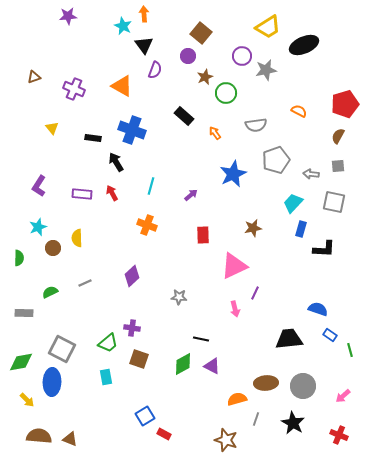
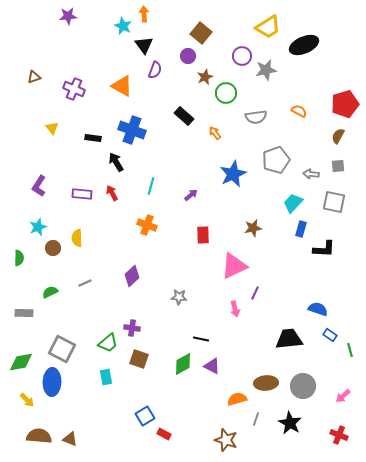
gray semicircle at (256, 125): moved 8 px up
black star at (293, 423): moved 3 px left
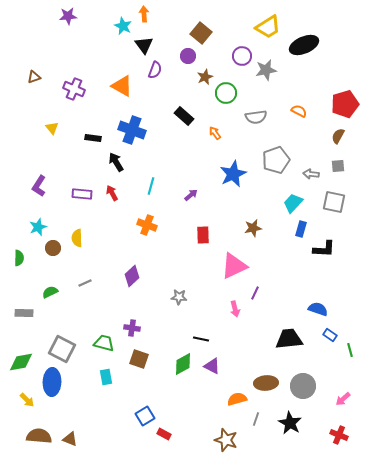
green trapezoid at (108, 343): moved 4 px left; rotated 125 degrees counterclockwise
pink arrow at (343, 396): moved 3 px down
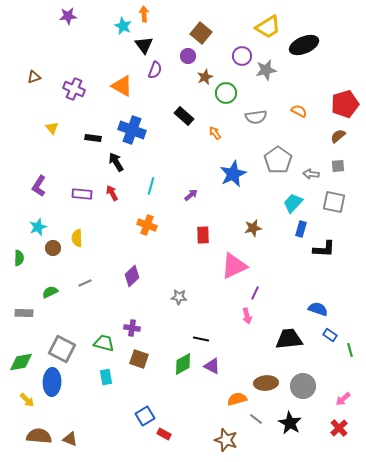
brown semicircle at (338, 136): rotated 21 degrees clockwise
gray pentagon at (276, 160): moved 2 px right; rotated 16 degrees counterclockwise
pink arrow at (235, 309): moved 12 px right, 7 px down
gray line at (256, 419): rotated 72 degrees counterclockwise
red cross at (339, 435): moved 7 px up; rotated 24 degrees clockwise
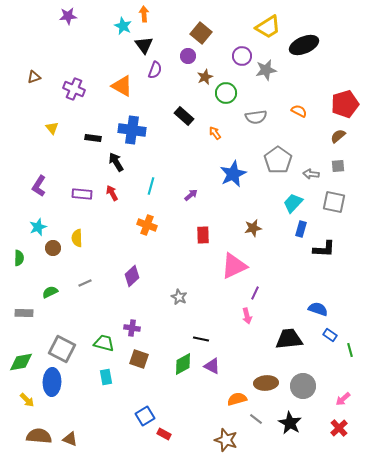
blue cross at (132, 130): rotated 12 degrees counterclockwise
gray star at (179, 297): rotated 21 degrees clockwise
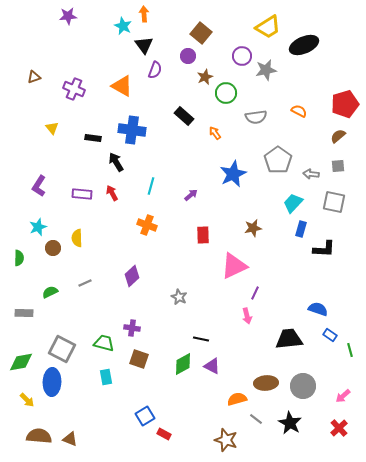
pink arrow at (343, 399): moved 3 px up
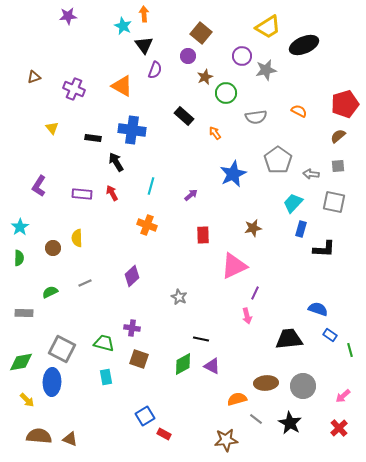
cyan star at (38, 227): moved 18 px left; rotated 12 degrees counterclockwise
brown star at (226, 440): rotated 25 degrees counterclockwise
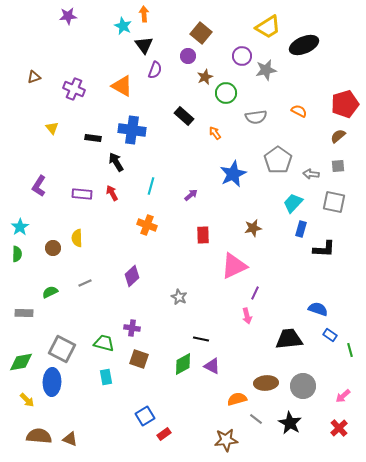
green semicircle at (19, 258): moved 2 px left, 4 px up
red rectangle at (164, 434): rotated 64 degrees counterclockwise
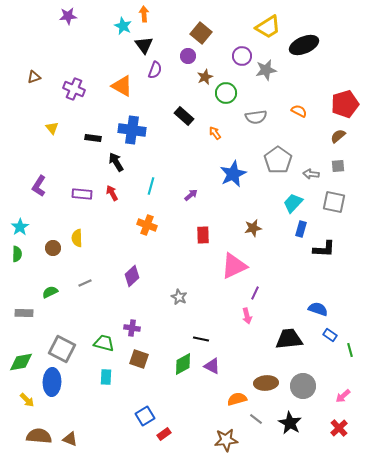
cyan rectangle at (106, 377): rotated 14 degrees clockwise
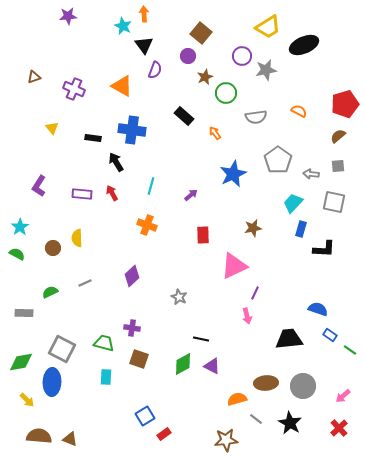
green semicircle at (17, 254): rotated 63 degrees counterclockwise
green line at (350, 350): rotated 40 degrees counterclockwise
